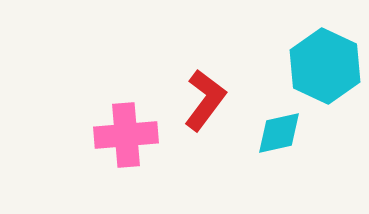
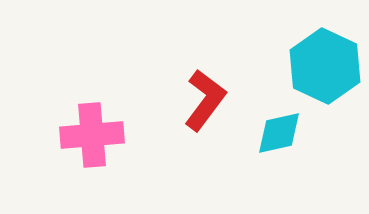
pink cross: moved 34 px left
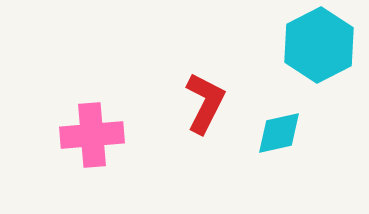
cyan hexagon: moved 6 px left, 21 px up; rotated 8 degrees clockwise
red L-shape: moved 3 px down; rotated 10 degrees counterclockwise
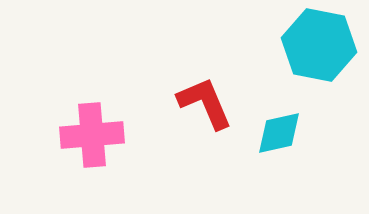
cyan hexagon: rotated 22 degrees counterclockwise
red L-shape: rotated 50 degrees counterclockwise
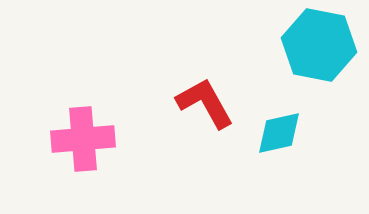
red L-shape: rotated 6 degrees counterclockwise
pink cross: moved 9 px left, 4 px down
